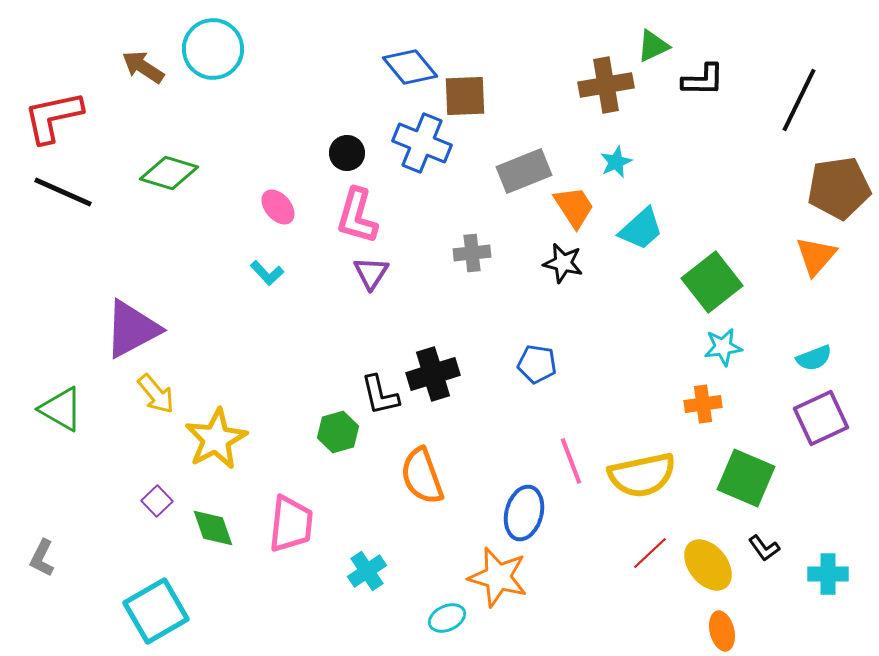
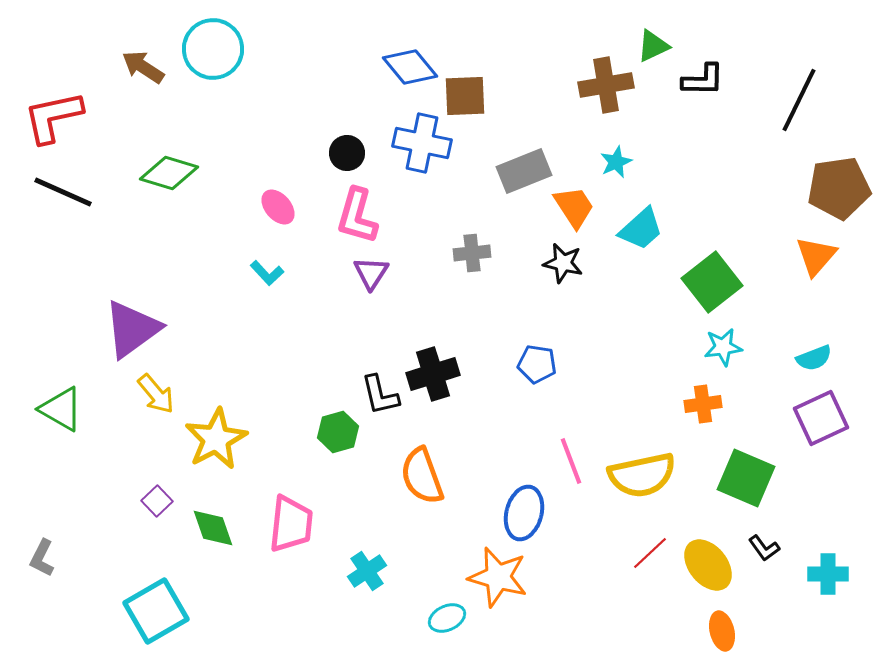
blue cross at (422, 143): rotated 10 degrees counterclockwise
purple triangle at (132, 329): rotated 8 degrees counterclockwise
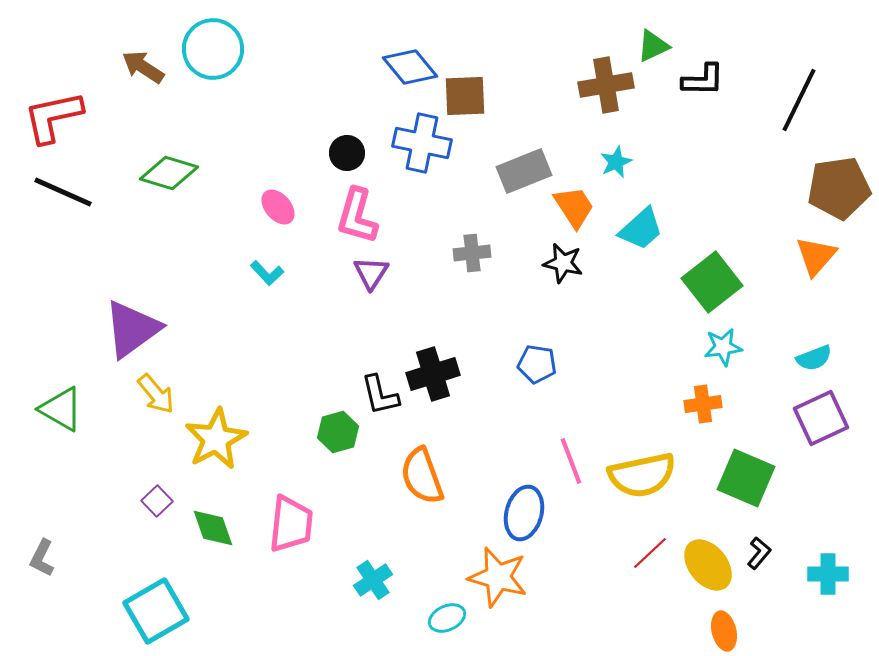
black L-shape at (764, 548): moved 5 px left, 5 px down; rotated 104 degrees counterclockwise
cyan cross at (367, 571): moved 6 px right, 9 px down
orange ellipse at (722, 631): moved 2 px right
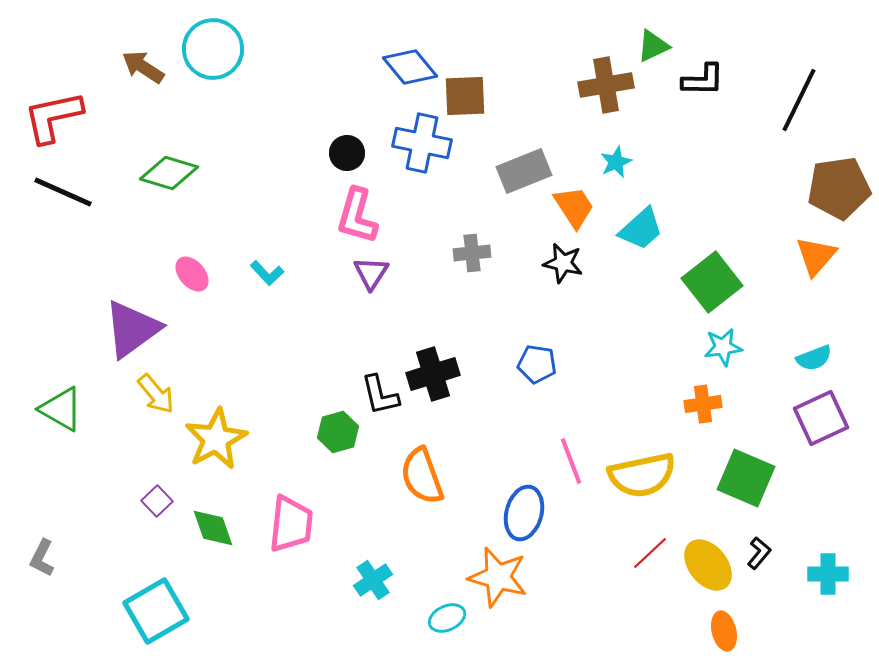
pink ellipse at (278, 207): moved 86 px left, 67 px down
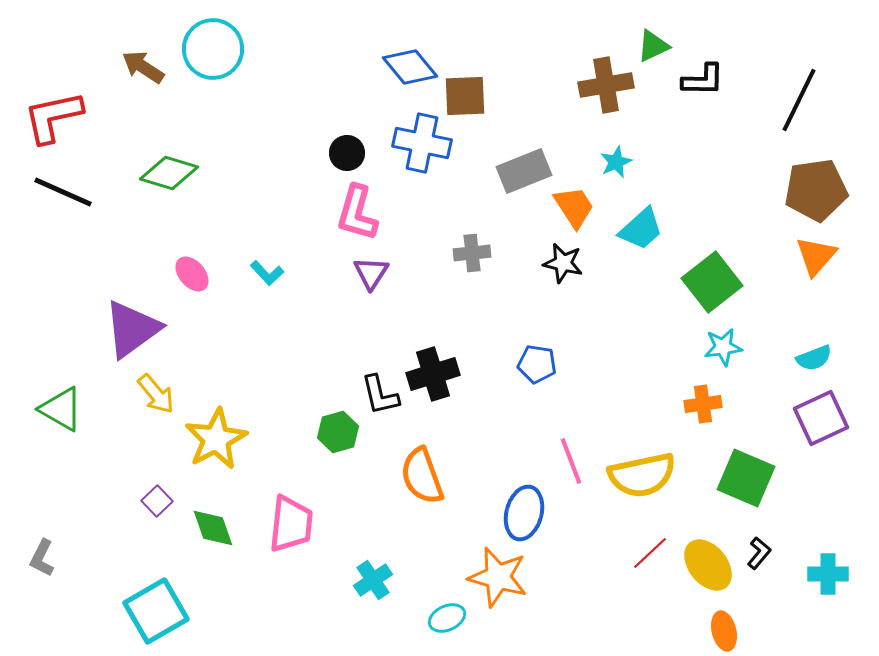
brown pentagon at (839, 188): moved 23 px left, 2 px down
pink L-shape at (357, 216): moved 3 px up
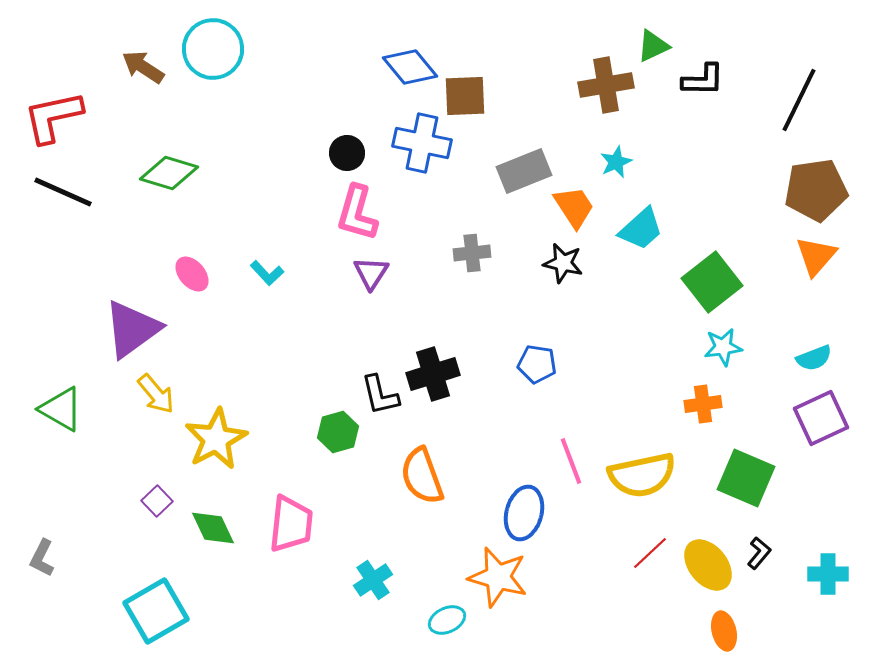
green diamond at (213, 528): rotated 6 degrees counterclockwise
cyan ellipse at (447, 618): moved 2 px down
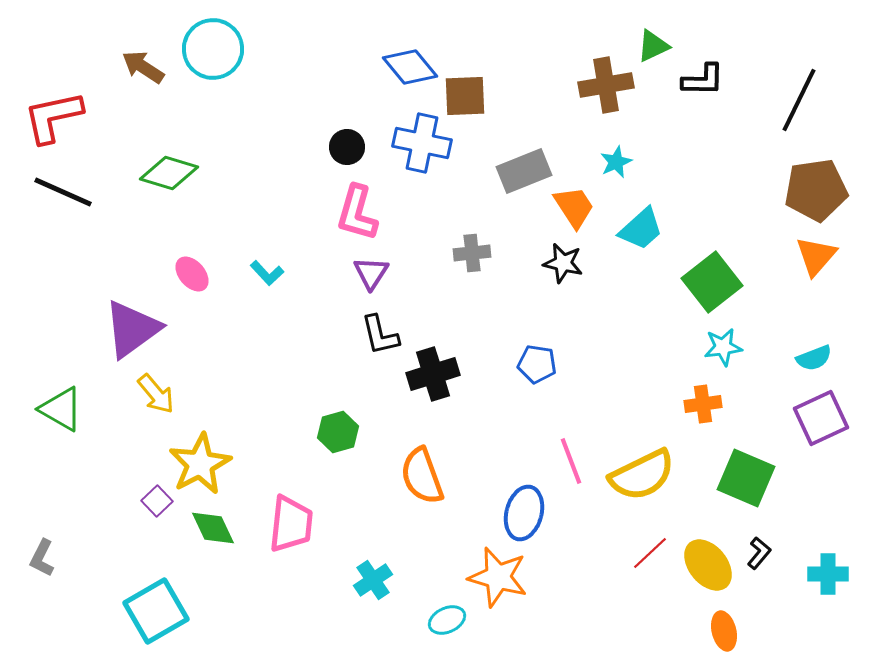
black circle at (347, 153): moved 6 px up
black L-shape at (380, 395): moved 60 px up
yellow star at (216, 439): moved 16 px left, 25 px down
yellow semicircle at (642, 475): rotated 14 degrees counterclockwise
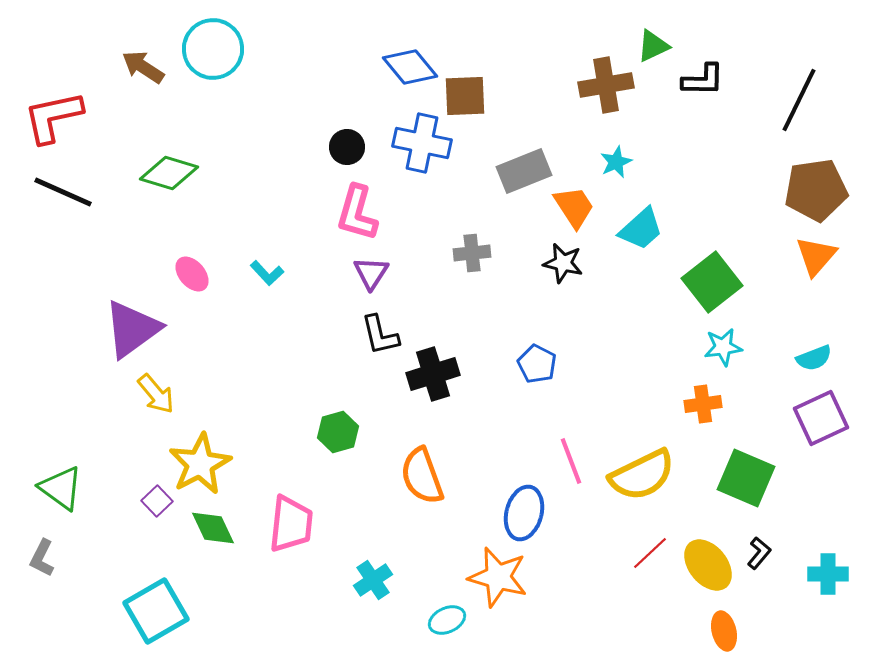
blue pentagon at (537, 364): rotated 18 degrees clockwise
green triangle at (61, 409): moved 79 px down; rotated 6 degrees clockwise
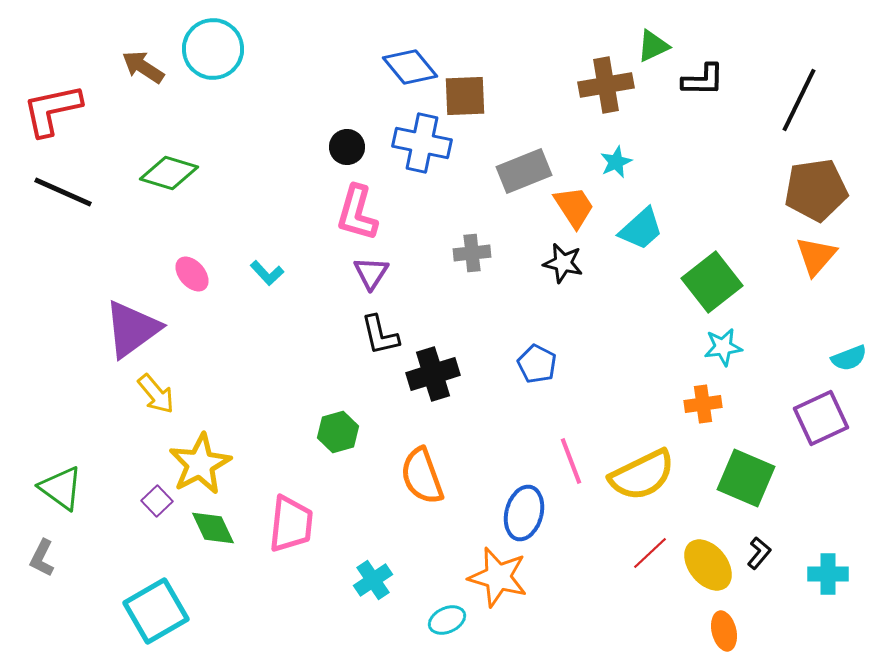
red L-shape at (53, 117): moved 1 px left, 7 px up
cyan semicircle at (814, 358): moved 35 px right
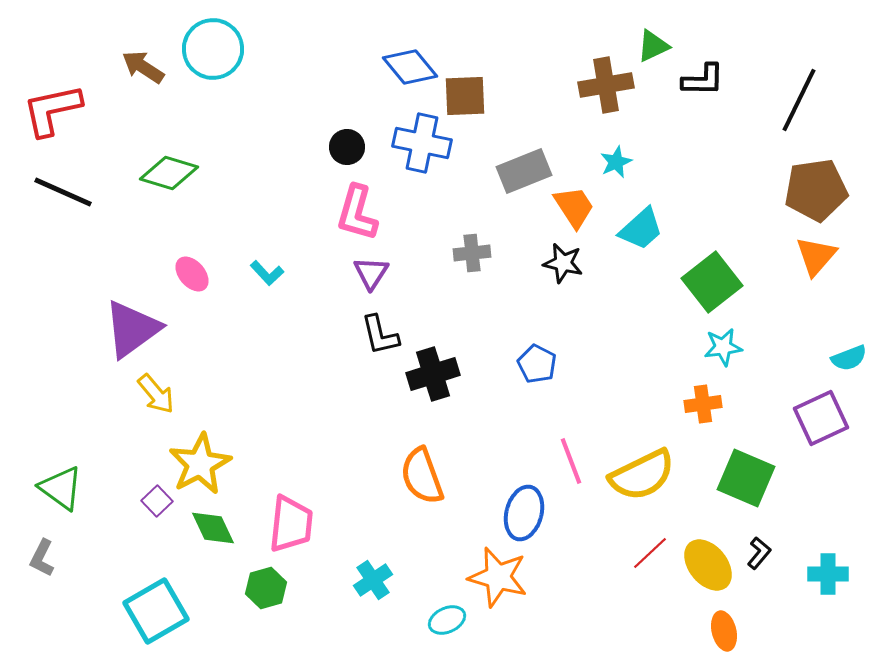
green hexagon at (338, 432): moved 72 px left, 156 px down
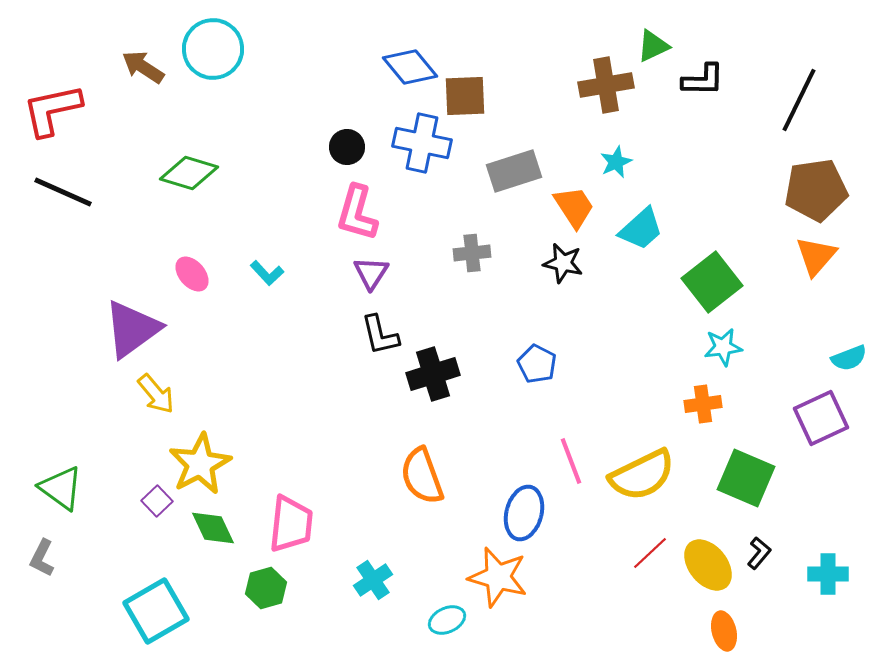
gray rectangle at (524, 171): moved 10 px left; rotated 4 degrees clockwise
green diamond at (169, 173): moved 20 px right
